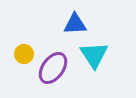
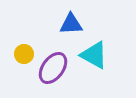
blue triangle: moved 4 px left
cyan triangle: rotated 28 degrees counterclockwise
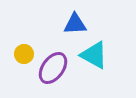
blue triangle: moved 4 px right
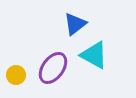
blue triangle: rotated 35 degrees counterclockwise
yellow circle: moved 8 px left, 21 px down
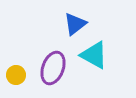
purple ellipse: rotated 16 degrees counterclockwise
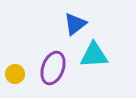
cyan triangle: rotated 32 degrees counterclockwise
yellow circle: moved 1 px left, 1 px up
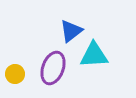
blue triangle: moved 4 px left, 7 px down
